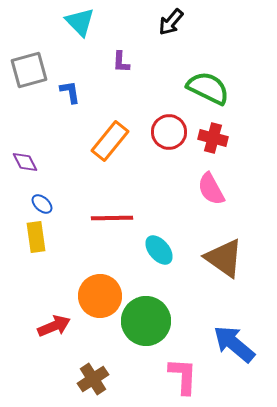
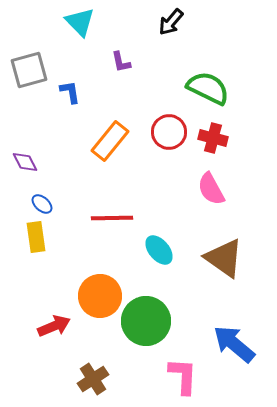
purple L-shape: rotated 15 degrees counterclockwise
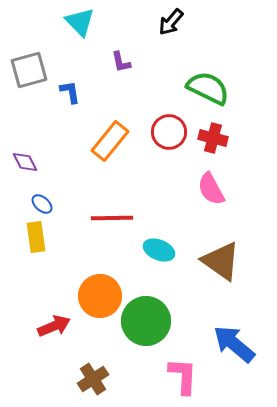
cyan ellipse: rotated 28 degrees counterclockwise
brown triangle: moved 3 px left, 3 px down
